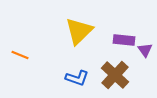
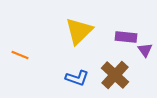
purple rectangle: moved 2 px right, 3 px up
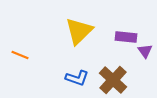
purple triangle: moved 1 px down
brown cross: moved 2 px left, 5 px down
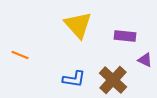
yellow triangle: moved 1 px left, 6 px up; rotated 28 degrees counterclockwise
purple rectangle: moved 1 px left, 1 px up
purple triangle: moved 9 px down; rotated 28 degrees counterclockwise
blue L-shape: moved 3 px left, 1 px down; rotated 10 degrees counterclockwise
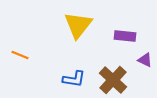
yellow triangle: rotated 20 degrees clockwise
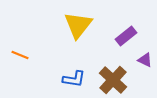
purple rectangle: moved 1 px right; rotated 45 degrees counterclockwise
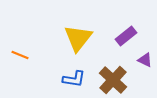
yellow triangle: moved 13 px down
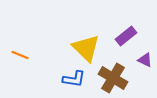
yellow triangle: moved 8 px right, 10 px down; rotated 24 degrees counterclockwise
brown cross: moved 2 px up; rotated 12 degrees counterclockwise
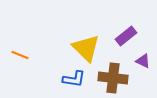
purple triangle: moved 2 px left, 1 px down
brown cross: rotated 24 degrees counterclockwise
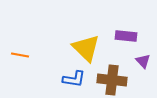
purple rectangle: rotated 45 degrees clockwise
orange line: rotated 12 degrees counterclockwise
purple triangle: rotated 21 degrees clockwise
brown cross: moved 1 px left, 2 px down
